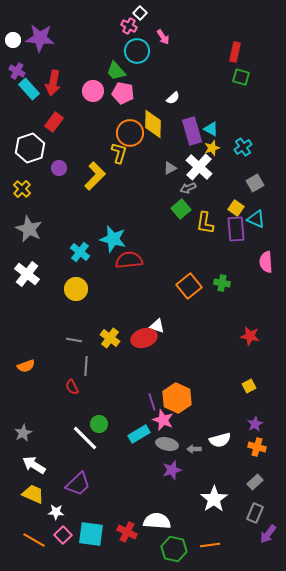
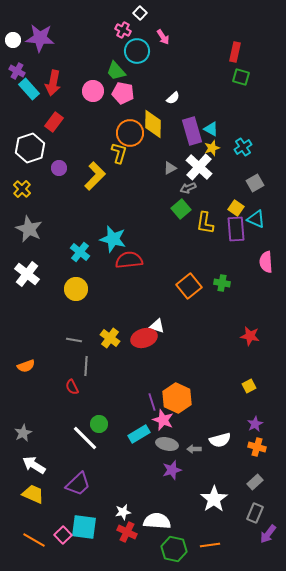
pink cross at (129, 26): moved 6 px left, 4 px down
white star at (56, 512): moved 67 px right; rotated 14 degrees counterclockwise
cyan square at (91, 534): moved 7 px left, 7 px up
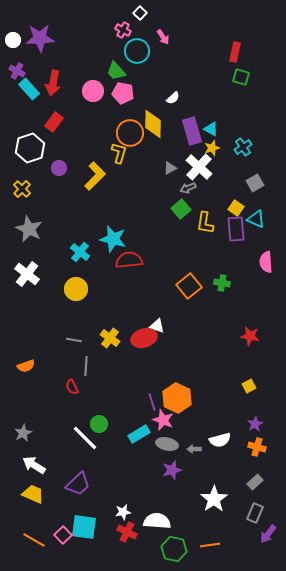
purple star at (40, 38): rotated 8 degrees counterclockwise
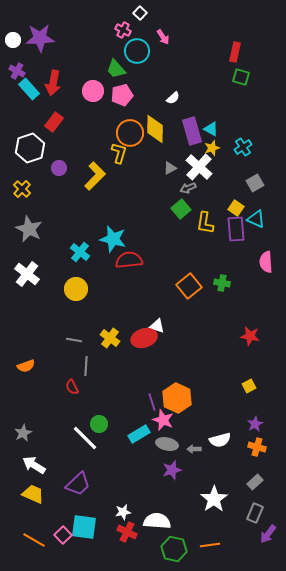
green trapezoid at (116, 71): moved 2 px up
pink pentagon at (123, 93): moved 1 px left, 2 px down; rotated 25 degrees counterclockwise
yellow diamond at (153, 124): moved 2 px right, 5 px down
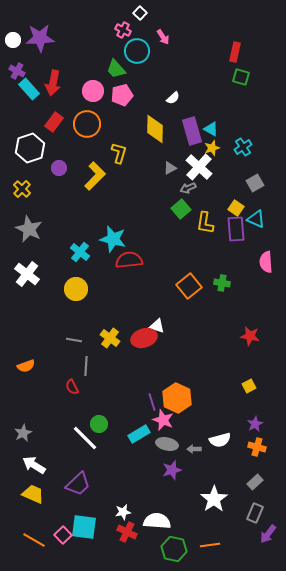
orange circle at (130, 133): moved 43 px left, 9 px up
